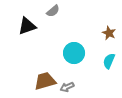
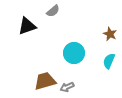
brown star: moved 1 px right, 1 px down
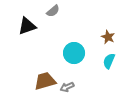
brown star: moved 2 px left, 3 px down
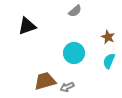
gray semicircle: moved 22 px right
